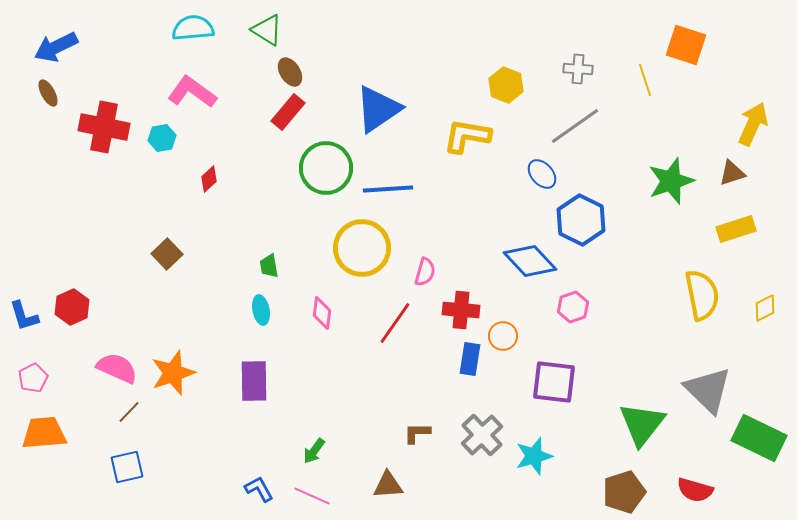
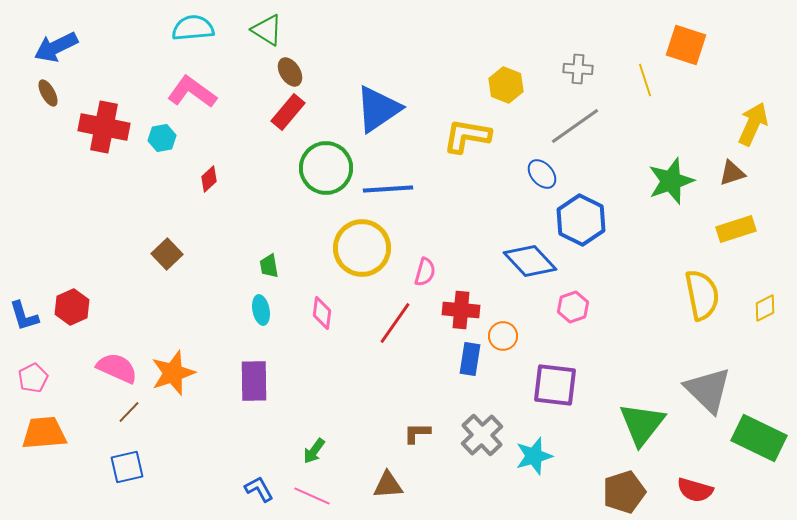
purple square at (554, 382): moved 1 px right, 3 px down
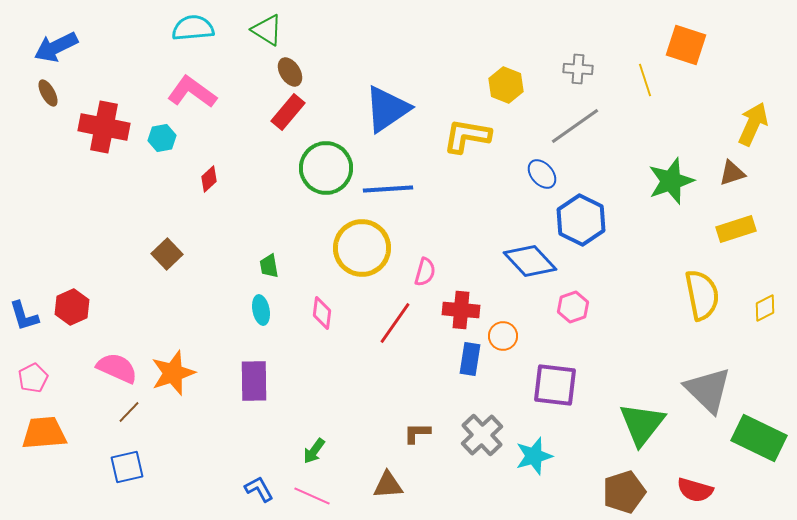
blue triangle at (378, 109): moved 9 px right
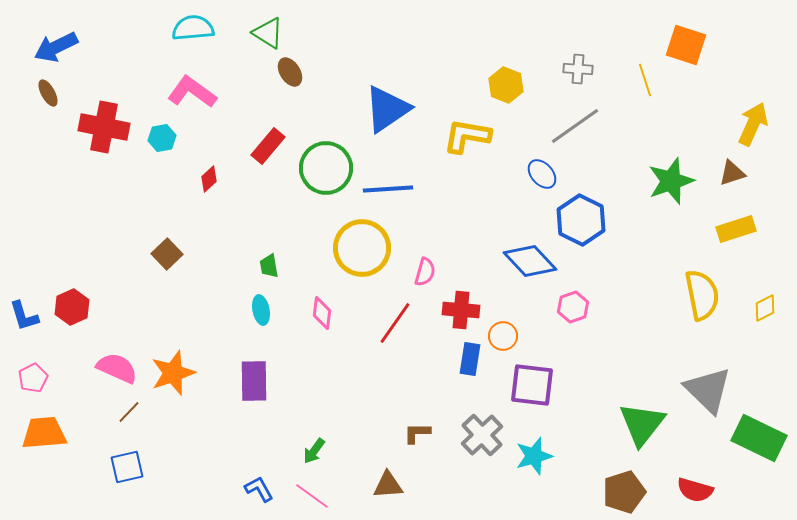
green triangle at (267, 30): moved 1 px right, 3 px down
red rectangle at (288, 112): moved 20 px left, 34 px down
purple square at (555, 385): moved 23 px left
pink line at (312, 496): rotated 12 degrees clockwise
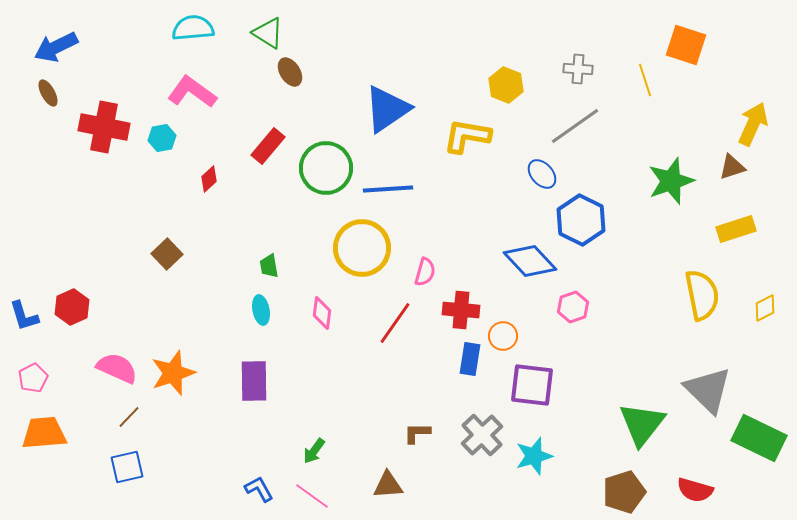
brown triangle at (732, 173): moved 6 px up
brown line at (129, 412): moved 5 px down
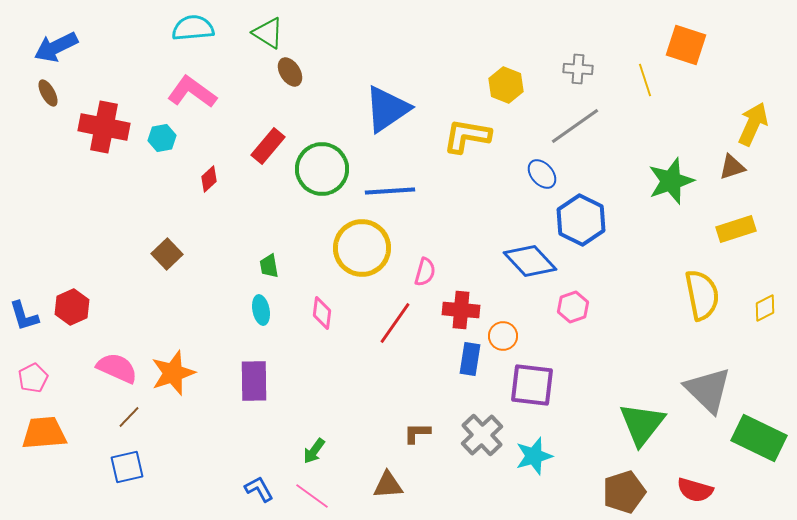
green circle at (326, 168): moved 4 px left, 1 px down
blue line at (388, 189): moved 2 px right, 2 px down
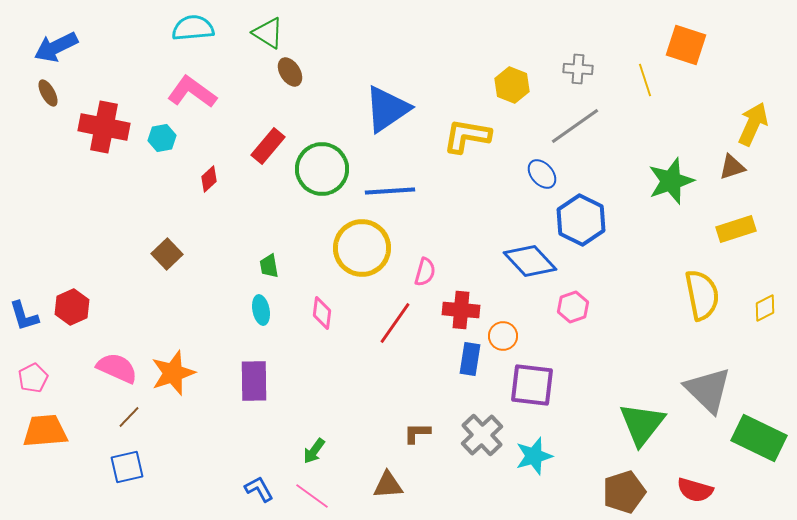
yellow hexagon at (506, 85): moved 6 px right
orange trapezoid at (44, 433): moved 1 px right, 2 px up
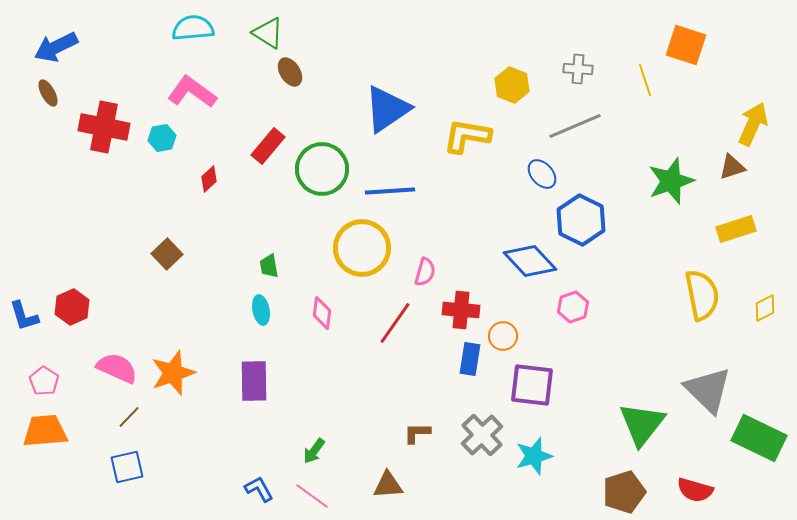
gray line at (575, 126): rotated 12 degrees clockwise
pink pentagon at (33, 378): moved 11 px right, 3 px down; rotated 12 degrees counterclockwise
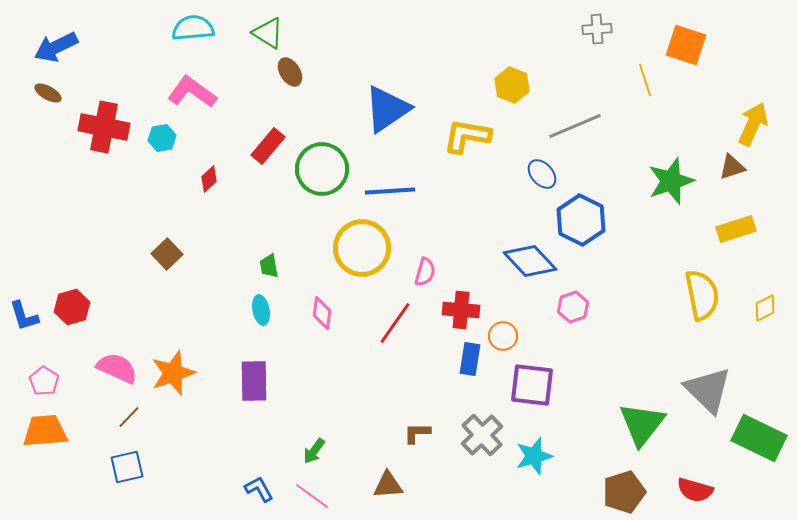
gray cross at (578, 69): moved 19 px right, 40 px up; rotated 8 degrees counterclockwise
brown ellipse at (48, 93): rotated 32 degrees counterclockwise
red hexagon at (72, 307): rotated 8 degrees clockwise
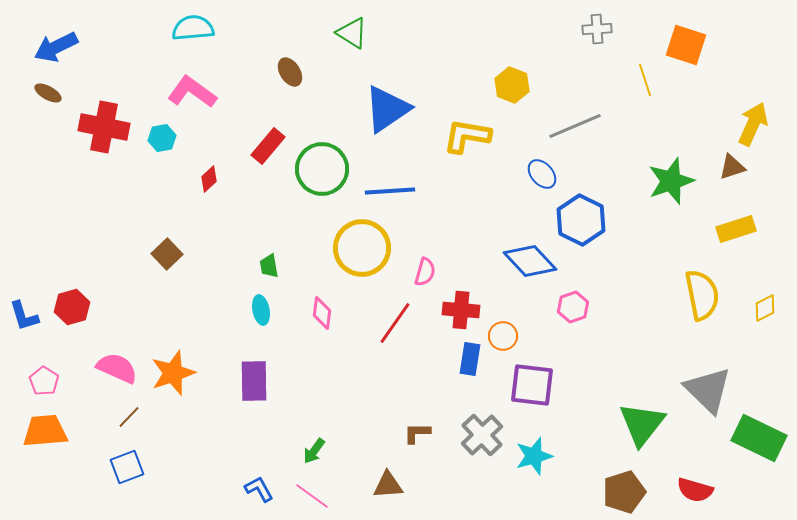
green triangle at (268, 33): moved 84 px right
blue square at (127, 467): rotated 8 degrees counterclockwise
